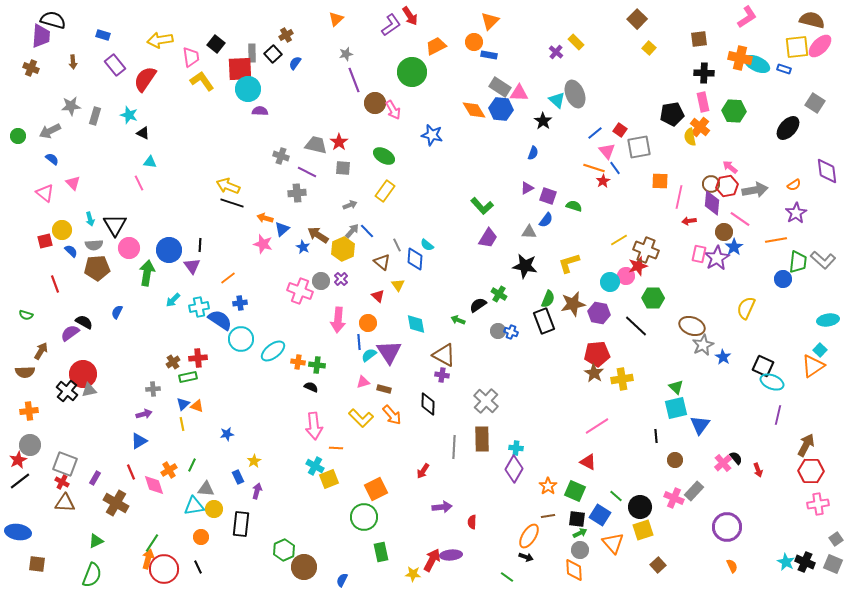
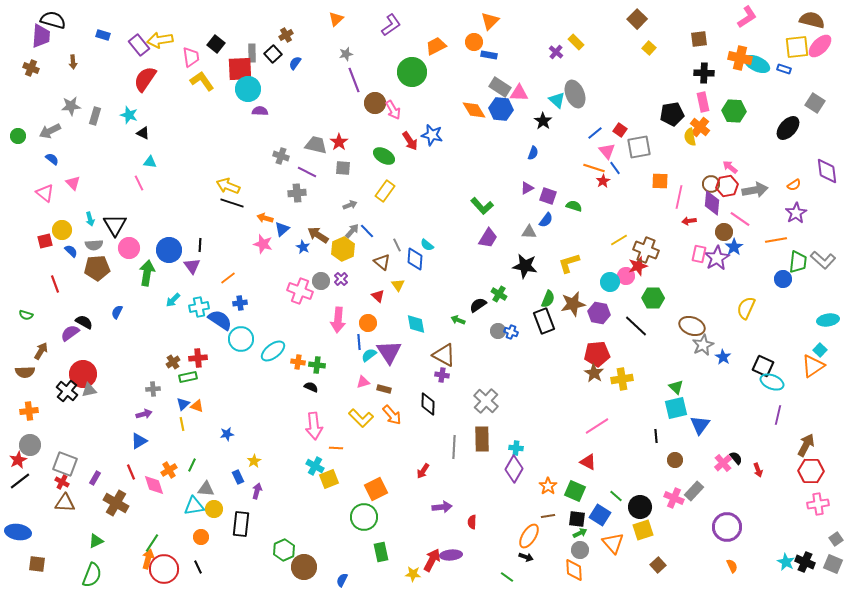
red arrow at (410, 16): moved 125 px down
purple rectangle at (115, 65): moved 24 px right, 20 px up
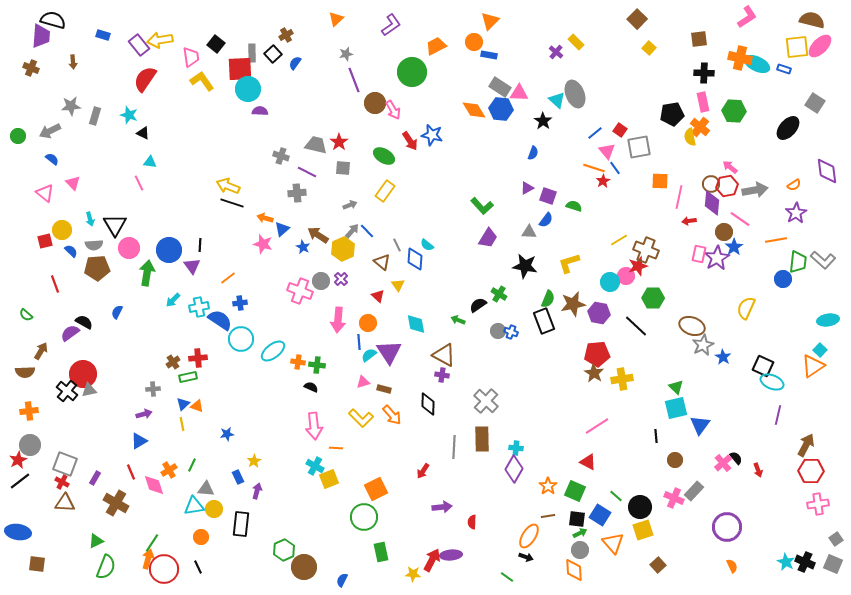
green semicircle at (26, 315): rotated 24 degrees clockwise
green semicircle at (92, 575): moved 14 px right, 8 px up
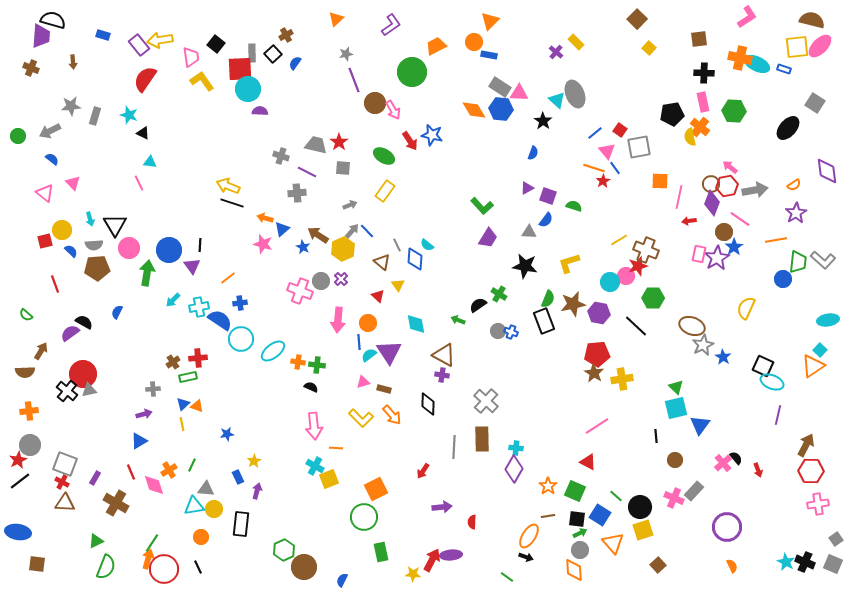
purple diamond at (712, 203): rotated 15 degrees clockwise
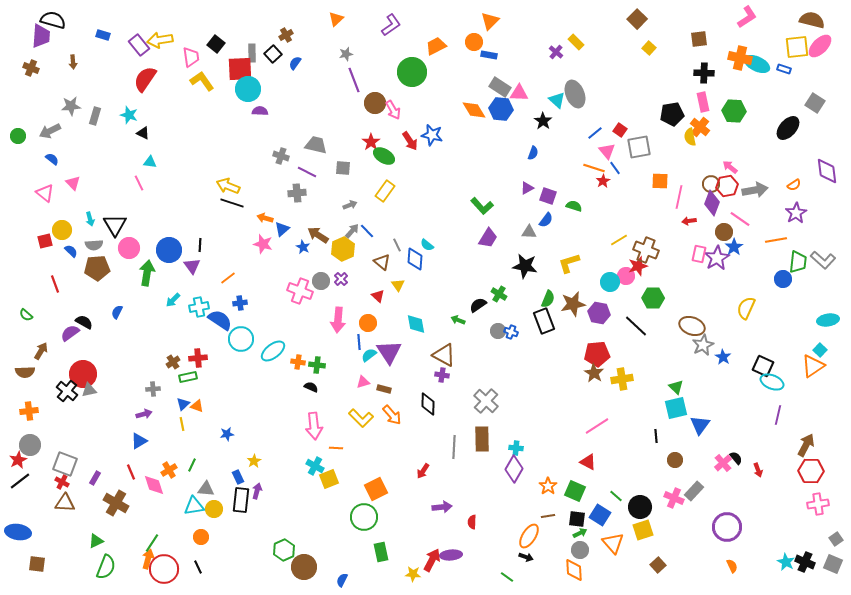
red star at (339, 142): moved 32 px right
black rectangle at (241, 524): moved 24 px up
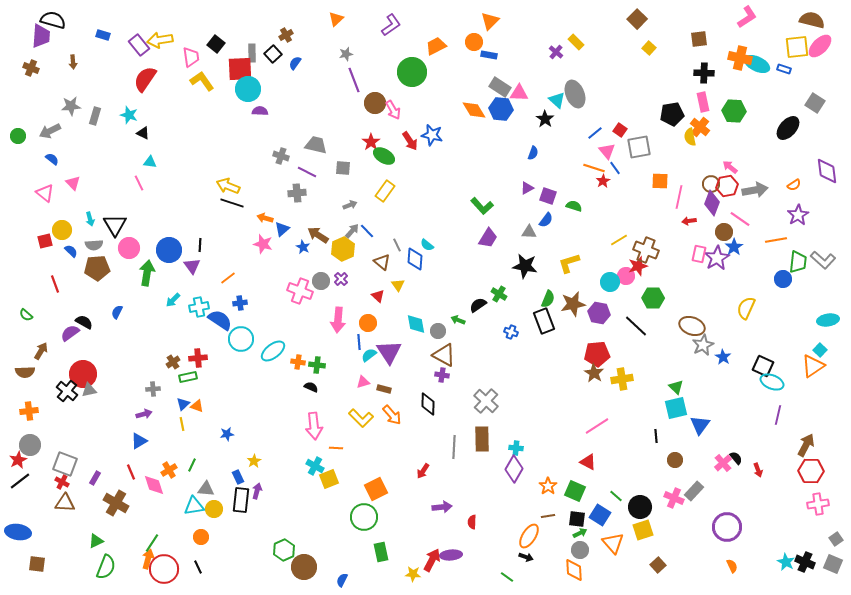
black star at (543, 121): moved 2 px right, 2 px up
purple star at (796, 213): moved 2 px right, 2 px down
gray circle at (498, 331): moved 60 px left
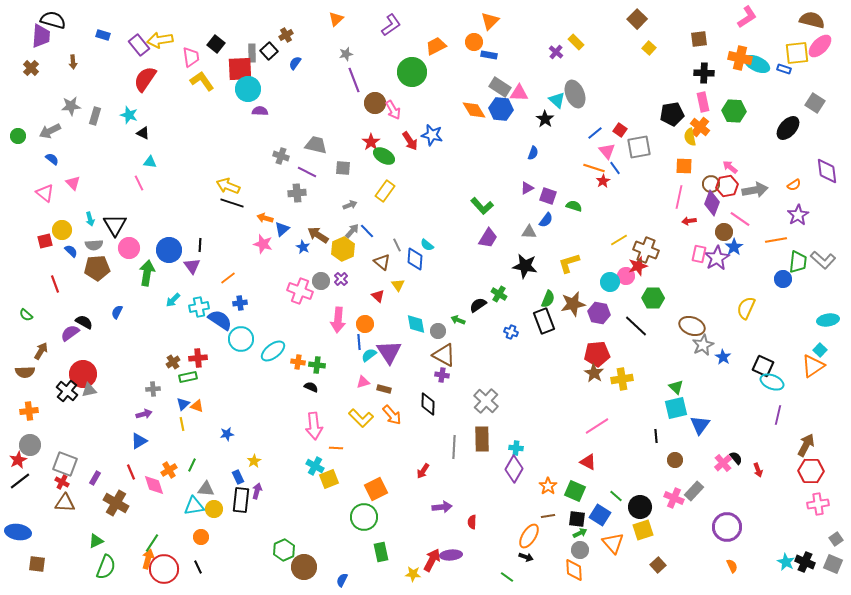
yellow square at (797, 47): moved 6 px down
black square at (273, 54): moved 4 px left, 3 px up
brown cross at (31, 68): rotated 21 degrees clockwise
orange square at (660, 181): moved 24 px right, 15 px up
orange circle at (368, 323): moved 3 px left, 1 px down
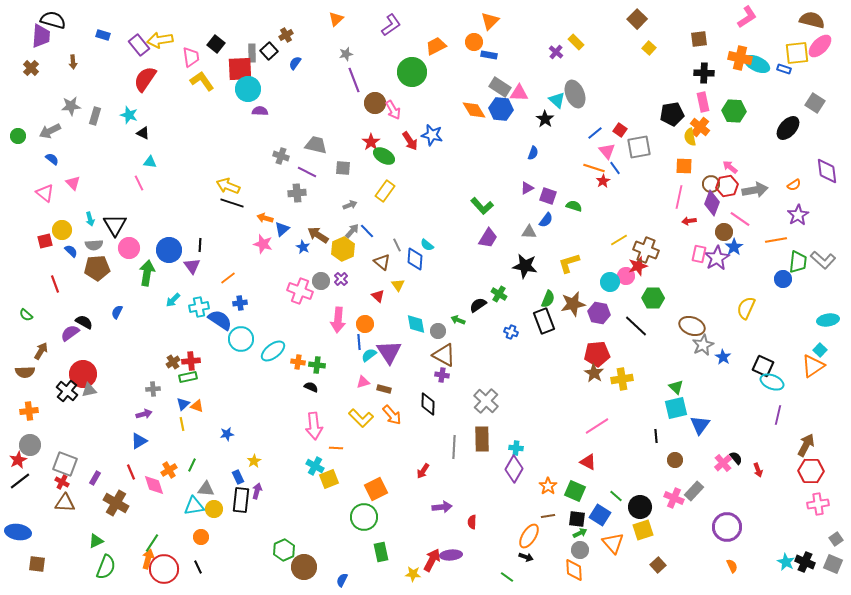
red cross at (198, 358): moved 7 px left, 3 px down
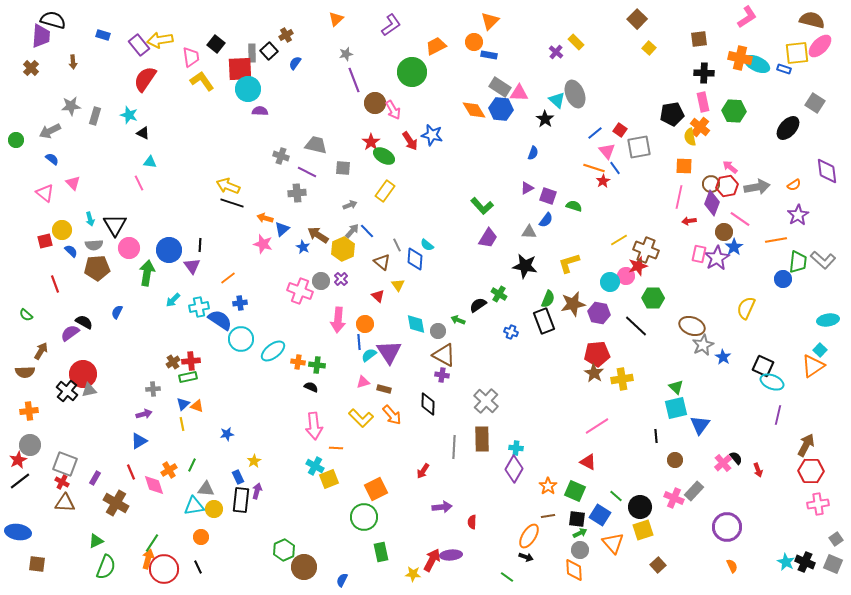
green circle at (18, 136): moved 2 px left, 4 px down
gray arrow at (755, 190): moved 2 px right, 3 px up
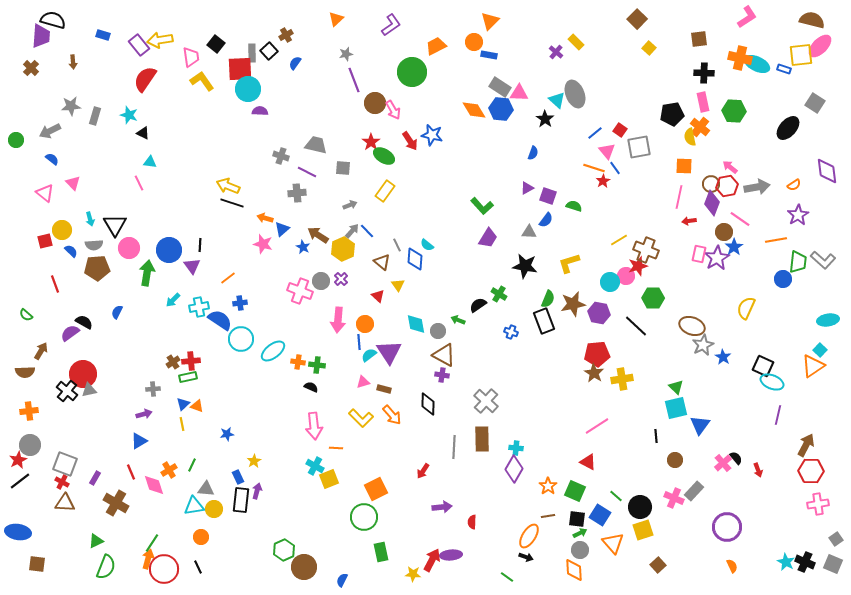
yellow square at (797, 53): moved 4 px right, 2 px down
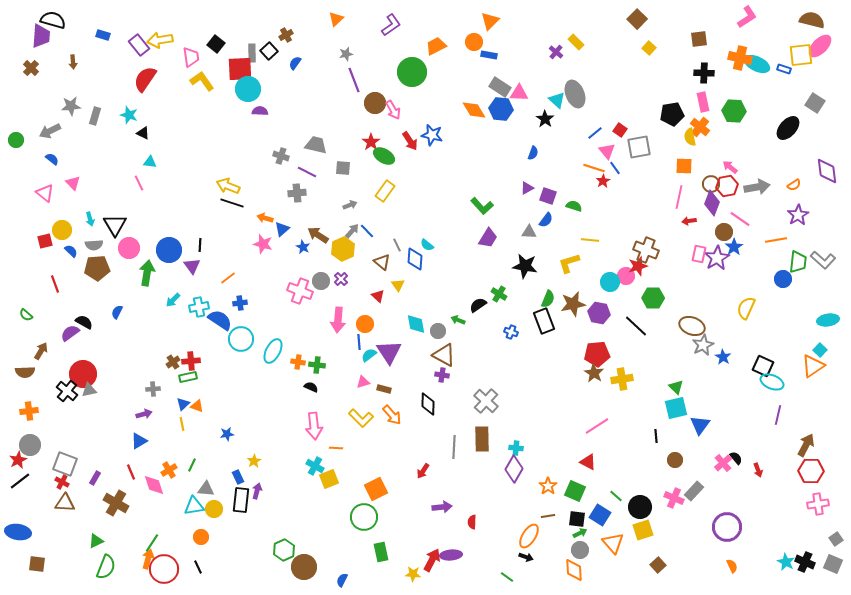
yellow line at (619, 240): moved 29 px left; rotated 36 degrees clockwise
cyan ellipse at (273, 351): rotated 25 degrees counterclockwise
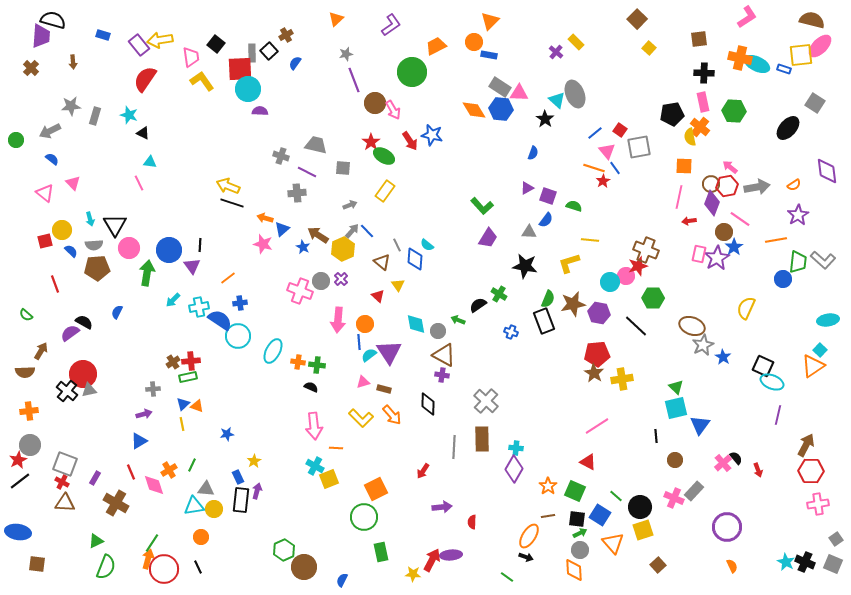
cyan circle at (241, 339): moved 3 px left, 3 px up
